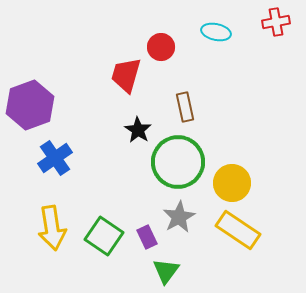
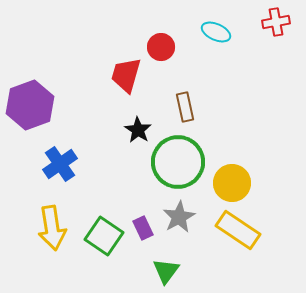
cyan ellipse: rotated 12 degrees clockwise
blue cross: moved 5 px right, 6 px down
purple rectangle: moved 4 px left, 9 px up
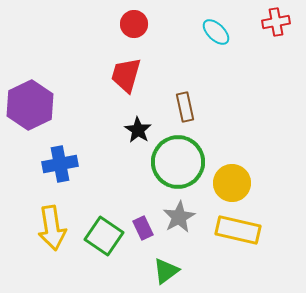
cyan ellipse: rotated 20 degrees clockwise
red circle: moved 27 px left, 23 px up
purple hexagon: rotated 6 degrees counterclockwise
blue cross: rotated 24 degrees clockwise
yellow rectangle: rotated 21 degrees counterclockwise
green triangle: rotated 16 degrees clockwise
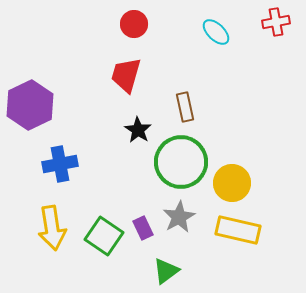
green circle: moved 3 px right
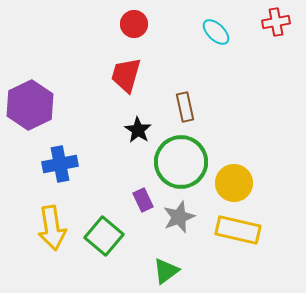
yellow circle: moved 2 px right
gray star: rotated 8 degrees clockwise
purple rectangle: moved 28 px up
green square: rotated 6 degrees clockwise
